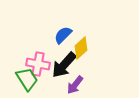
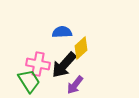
blue semicircle: moved 1 px left, 3 px up; rotated 42 degrees clockwise
green trapezoid: moved 2 px right, 2 px down
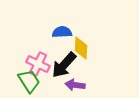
yellow diamond: rotated 45 degrees counterclockwise
pink cross: rotated 15 degrees clockwise
purple arrow: rotated 60 degrees clockwise
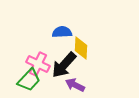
green trapezoid: moved 1 px up; rotated 75 degrees clockwise
purple arrow: rotated 18 degrees clockwise
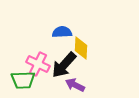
green trapezoid: moved 6 px left; rotated 45 degrees clockwise
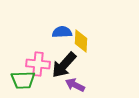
yellow diamond: moved 7 px up
pink cross: rotated 20 degrees counterclockwise
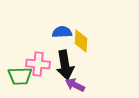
black arrow: moved 1 px right; rotated 52 degrees counterclockwise
green trapezoid: moved 3 px left, 4 px up
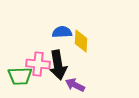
black arrow: moved 7 px left
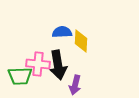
purple arrow: rotated 102 degrees counterclockwise
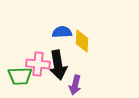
yellow diamond: moved 1 px right
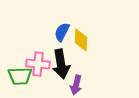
blue semicircle: rotated 60 degrees counterclockwise
yellow diamond: moved 1 px left, 1 px up
black arrow: moved 3 px right, 1 px up
purple arrow: moved 1 px right
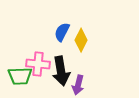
yellow diamond: rotated 25 degrees clockwise
black arrow: moved 7 px down
purple arrow: moved 2 px right
